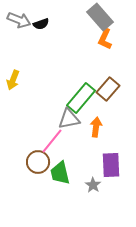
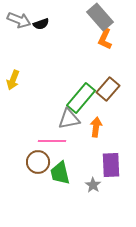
pink line: rotated 52 degrees clockwise
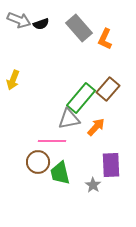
gray rectangle: moved 21 px left, 11 px down
orange arrow: rotated 36 degrees clockwise
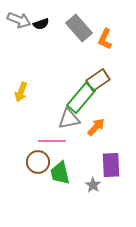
yellow arrow: moved 8 px right, 12 px down
brown rectangle: moved 10 px left, 9 px up; rotated 15 degrees clockwise
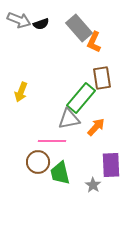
orange L-shape: moved 11 px left, 3 px down
brown rectangle: moved 4 px right, 2 px up; rotated 65 degrees counterclockwise
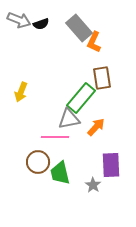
pink line: moved 3 px right, 4 px up
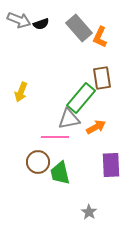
orange L-shape: moved 6 px right, 5 px up
orange arrow: rotated 18 degrees clockwise
gray star: moved 4 px left, 27 px down
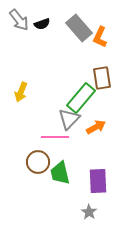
gray arrow: rotated 30 degrees clockwise
black semicircle: moved 1 px right
gray triangle: rotated 35 degrees counterclockwise
purple rectangle: moved 13 px left, 16 px down
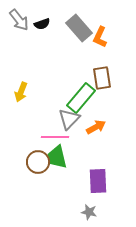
green trapezoid: moved 3 px left, 16 px up
gray star: rotated 21 degrees counterclockwise
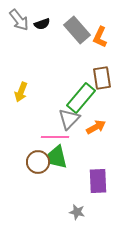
gray rectangle: moved 2 px left, 2 px down
gray star: moved 12 px left
